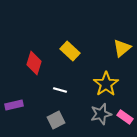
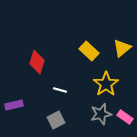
yellow rectangle: moved 19 px right
red diamond: moved 3 px right, 1 px up
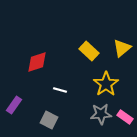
red diamond: rotated 55 degrees clockwise
purple rectangle: rotated 42 degrees counterclockwise
gray star: rotated 10 degrees clockwise
gray square: moved 7 px left; rotated 36 degrees counterclockwise
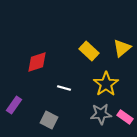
white line: moved 4 px right, 2 px up
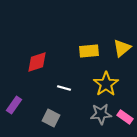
yellow rectangle: rotated 48 degrees counterclockwise
gray square: moved 2 px right, 2 px up
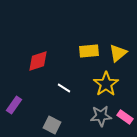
yellow triangle: moved 4 px left, 5 px down
red diamond: moved 1 px right, 1 px up
white line: rotated 16 degrees clockwise
gray star: moved 2 px down
gray square: moved 1 px right, 7 px down
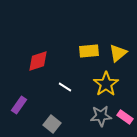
white line: moved 1 px right, 1 px up
purple rectangle: moved 5 px right
gray square: moved 1 px up; rotated 12 degrees clockwise
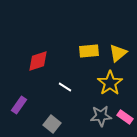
yellow star: moved 4 px right, 1 px up
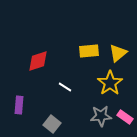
purple rectangle: rotated 30 degrees counterclockwise
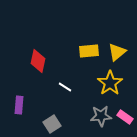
yellow triangle: moved 1 px left, 1 px up
red diamond: rotated 60 degrees counterclockwise
gray square: rotated 18 degrees clockwise
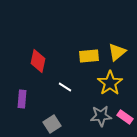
yellow rectangle: moved 5 px down
purple rectangle: moved 3 px right, 6 px up
